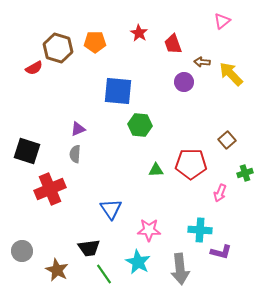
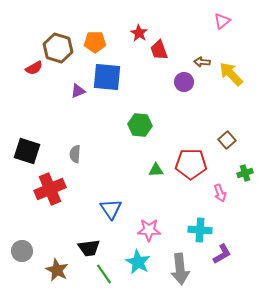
red trapezoid: moved 14 px left, 6 px down
blue square: moved 11 px left, 14 px up
purple triangle: moved 38 px up
pink arrow: rotated 42 degrees counterclockwise
purple L-shape: moved 1 px right, 2 px down; rotated 45 degrees counterclockwise
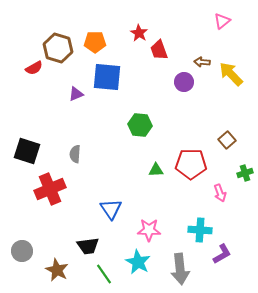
purple triangle: moved 2 px left, 3 px down
black trapezoid: moved 1 px left, 2 px up
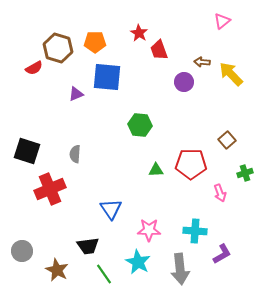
cyan cross: moved 5 px left, 1 px down
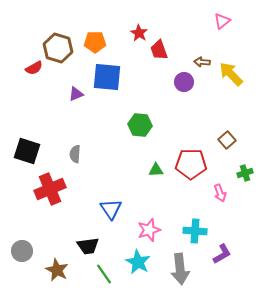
pink star: rotated 20 degrees counterclockwise
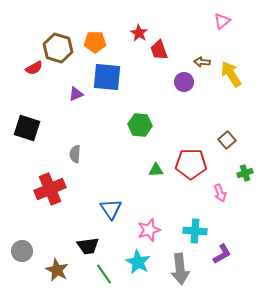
yellow arrow: rotated 12 degrees clockwise
black square: moved 23 px up
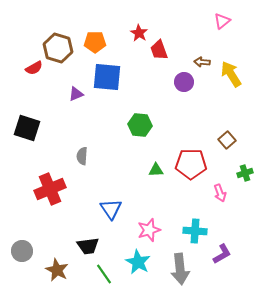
gray semicircle: moved 7 px right, 2 px down
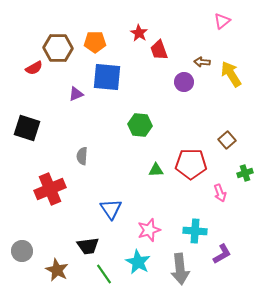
brown hexagon: rotated 16 degrees counterclockwise
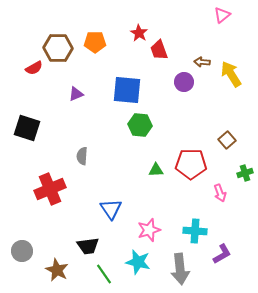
pink triangle: moved 6 px up
blue square: moved 20 px right, 13 px down
cyan star: rotated 15 degrees counterclockwise
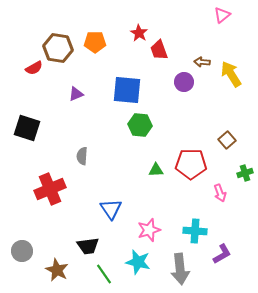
brown hexagon: rotated 8 degrees clockwise
